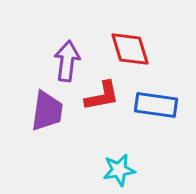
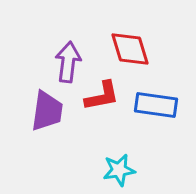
purple arrow: moved 1 px right, 1 px down
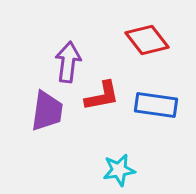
red diamond: moved 17 px right, 9 px up; rotated 21 degrees counterclockwise
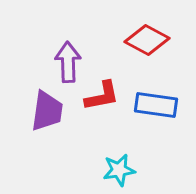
red diamond: rotated 24 degrees counterclockwise
purple arrow: rotated 9 degrees counterclockwise
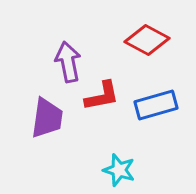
purple arrow: rotated 9 degrees counterclockwise
blue rectangle: rotated 24 degrees counterclockwise
purple trapezoid: moved 7 px down
cyan star: rotated 28 degrees clockwise
